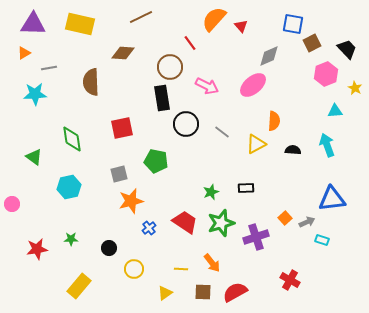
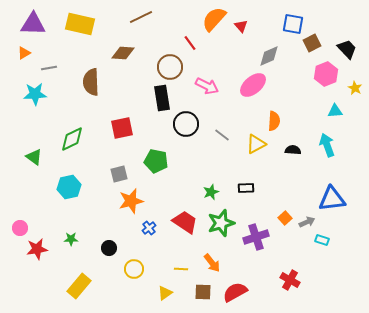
gray line at (222, 132): moved 3 px down
green diamond at (72, 139): rotated 72 degrees clockwise
pink circle at (12, 204): moved 8 px right, 24 px down
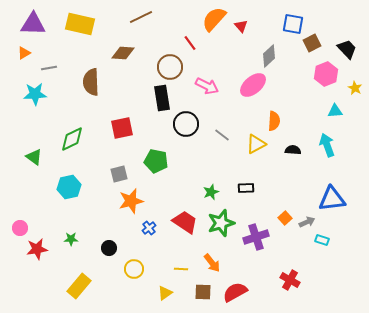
gray diamond at (269, 56): rotated 20 degrees counterclockwise
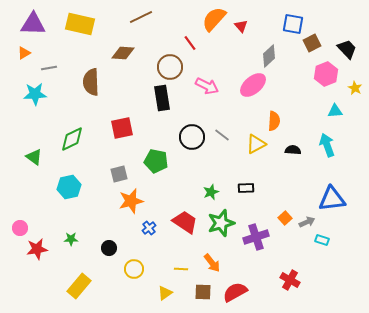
black circle at (186, 124): moved 6 px right, 13 px down
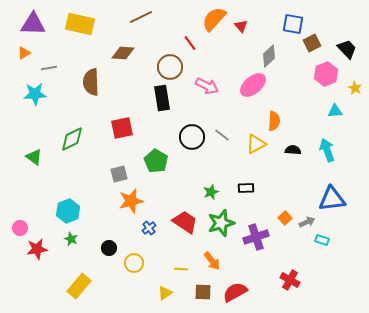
cyan arrow at (327, 145): moved 5 px down
green pentagon at (156, 161): rotated 20 degrees clockwise
cyan hexagon at (69, 187): moved 1 px left, 24 px down; rotated 10 degrees counterclockwise
green star at (71, 239): rotated 24 degrees clockwise
orange arrow at (212, 263): moved 2 px up
yellow circle at (134, 269): moved 6 px up
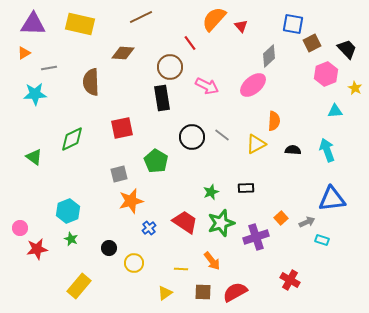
orange square at (285, 218): moved 4 px left
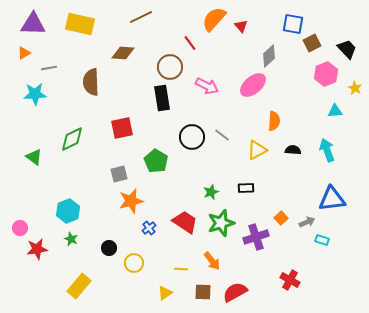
yellow triangle at (256, 144): moved 1 px right, 6 px down
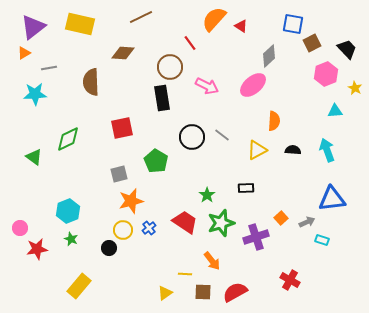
purple triangle at (33, 24): moved 3 px down; rotated 40 degrees counterclockwise
red triangle at (241, 26): rotated 16 degrees counterclockwise
green diamond at (72, 139): moved 4 px left
green star at (211, 192): moved 4 px left, 3 px down; rotated 14 degrees counterclockwise
yellow circle at (134, 263): moved 11 px left, 33 px up
yellow line at (181, 269): moved 4 px right, 5 px down
